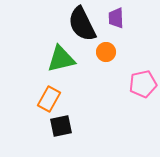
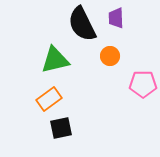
orange circle: moved 4 px right, 4 px down
green triangle: moved 6 px left, 1 px down
pink pentagon: rotated 12 degrees clockwise
orange rectangle: rotated 25 degrees clockwise
black square: moved 2 px down
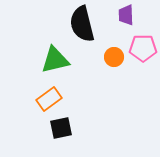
purple trapezoid: moved 10 px right, 3 px up
black semicircle: rotated 12 degrees clockwise
orange circle: moved 4 px right, 1 px down
pink pentagon: moved 36 px up
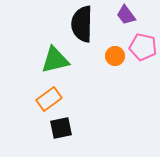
purple trapezoid: rotated 35 degrees counterclockwise
black semicircle: rotated 15 degrees clockwise
pink pentagon: moved 1 px up; rotated 12 degrees clockwise
orange circle: moved 1 px right, 1 px up
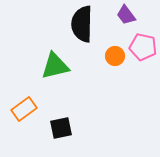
green triangle: moved 6 px down
orange rectangle: moved 25 px left, 10 px down
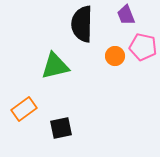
purple trapezoid: rotated 15 degrees clockwise
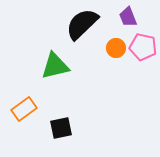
purple trapezoid: moved 2 px right, 2 px down
black semicircle: rotated 45 degrees clockwise
orange circle: moved 1 px right, 8 px up
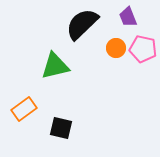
pink pentagon: moved 2 px down
black square: rotated 25 degrees clockwise
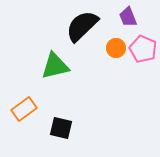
black semicircle: moved 2 px down
pink pentagon: rotated 12 degrees clockwise
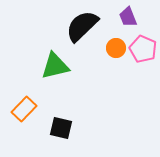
orange rectangle: rotated 10 degrees counterclockwise
